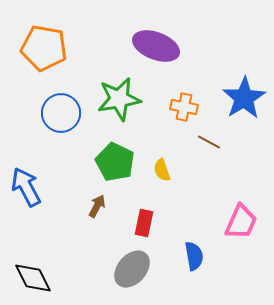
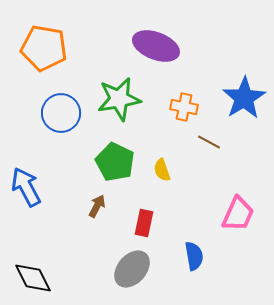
pink trapezoid: moved 3 px left, 8 px up
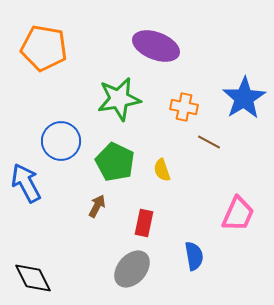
blue circle: moved 28 px down
blue arrow: moved 4 px up
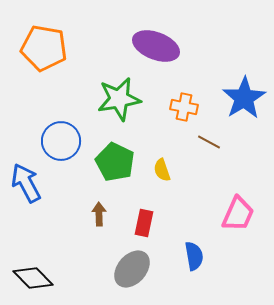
brown arrow: moved 2 px right, 8 px down; rotated 30 degrees counterclockwise
black diamond: rotated 18 degrees counterclockwise
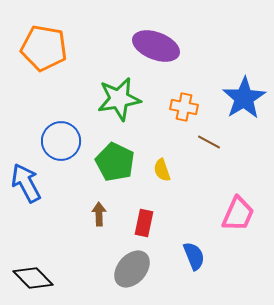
blue semicircle: rotated 12 degrees counterclockwise
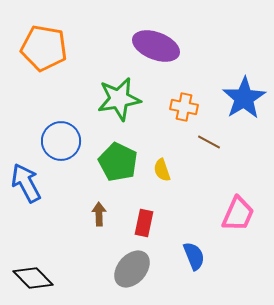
green pentagon: moved 3 px right
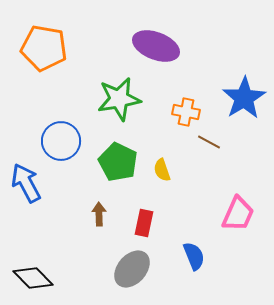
orange cross: moved 2 px right, 5 px down
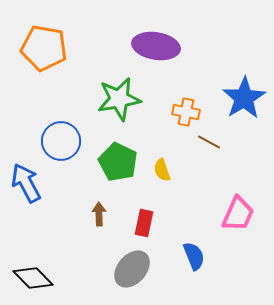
purple ellipse: rotated 12 degrees counterclockwise
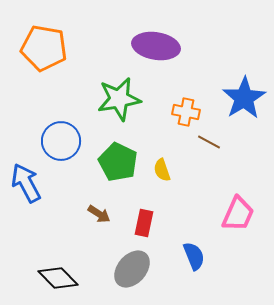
brown arrow: rotated 125 degrees clockwise
black diamond: moved 25 px right
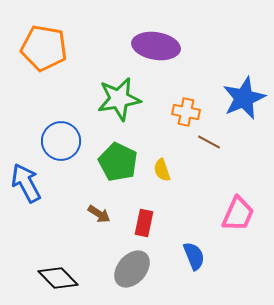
blue star: rotated 9 degrees clockwise
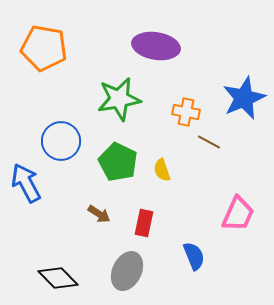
gray ellipse: moved 5 px left, 2 px down; rotated 15 degrees counterclockwise
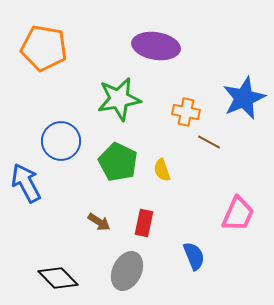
brown arrow: moved 8 px down
